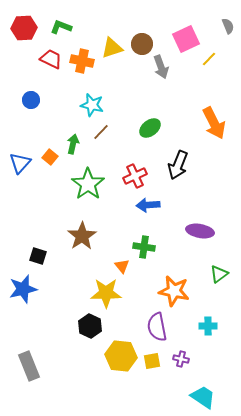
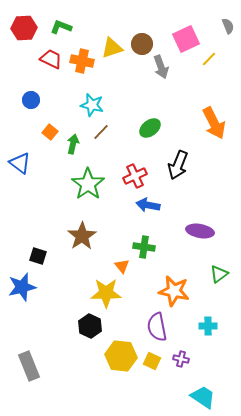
orange square: moved 25 px up
blue triangle: rotated 35 degrees counterclockwise
blue arrow: rotated 15 degrees clockwise
blue star: moved 1 px left, 2 px up
yellow square: rotated 36 degrees clockwise
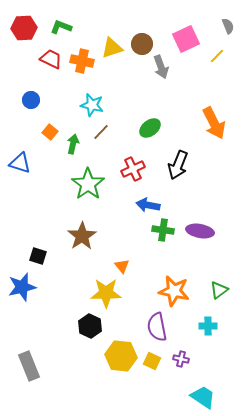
yellow line: moved 8 px right, 3 px up
blue triangle: rotated 20 degrees counterclockwise
red cross: moved 2 px left, 7 px up
green cross: moved 19 px right, 17 px up
green triangle: moved 16 px down
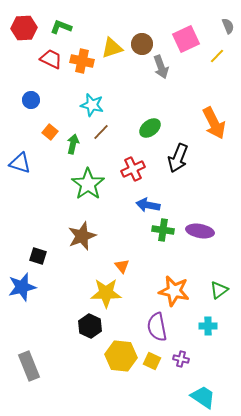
black arrow: moved 7 px up
brown star: rotated 12 degrees clockwise
